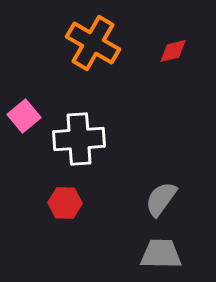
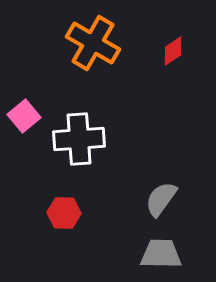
red diamond: rotated 20 degrees counterclockwise
red hexagon: moved 1 px left, 10 px down
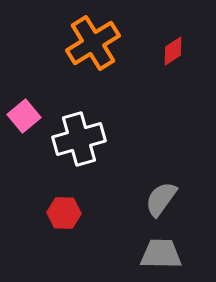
orange cross: rotated 28 degrees clockwise
white cross: rotated 12 degrees counterclockwise
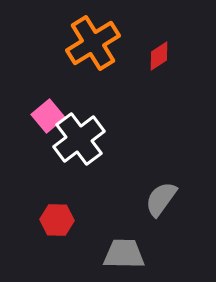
red diamond: moved 14 px left, 5 px down
pink square: moved 24 px right
white cross: rotated 21 degrees counterclockwise
red hexagon: moved 7 px left, 7 px down
gray trapezoid: moved 37 px left
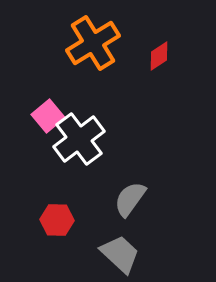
gray semicircle: moved 31 px left
gray trapezoid: moved 4 px left; rotated 42 degrees clockwise
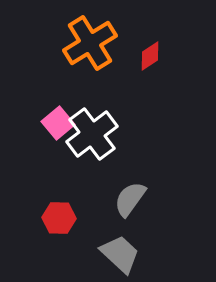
orange cross: moved 3 px left
red diamond: moved 9 px left
pink square: moved 10 px right, 7 px down
white cross: moved 13 px right, 5 px up
red hexagon: moved 2 px right, 2 px up
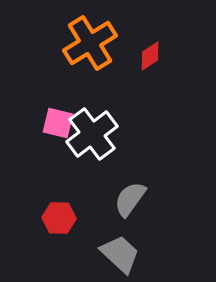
pink square: rotated 36 degrees counterclockwise
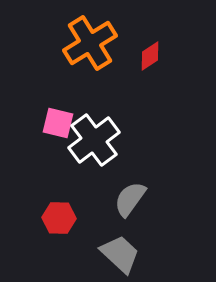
white cross: moved 2 px right, 6 px down
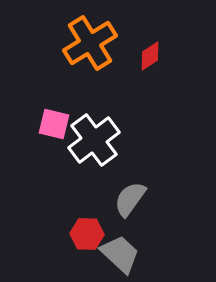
pink square: moved 4 px left, 1 px down
red hexagon: moved 28 px right, 16 px down
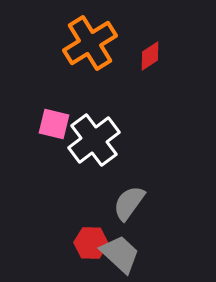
gray semicircle: moved 1 px left, 4 px down
red hexagon: moved 4 px right, 9 px down
